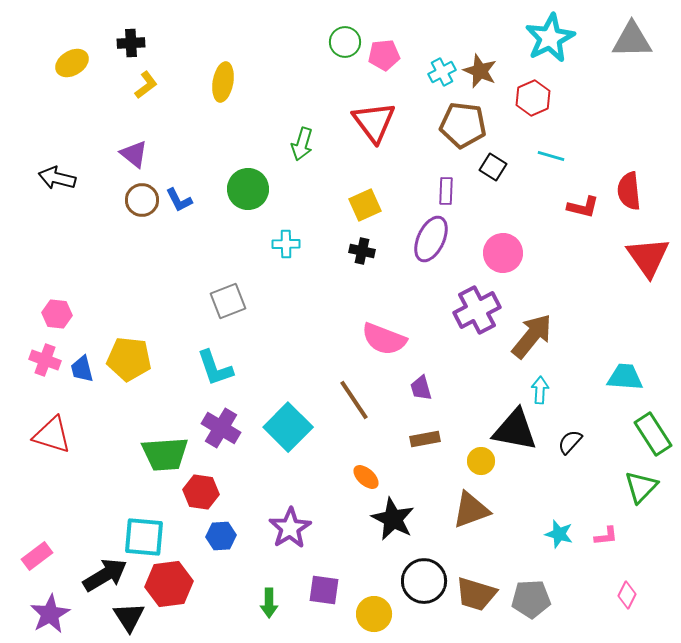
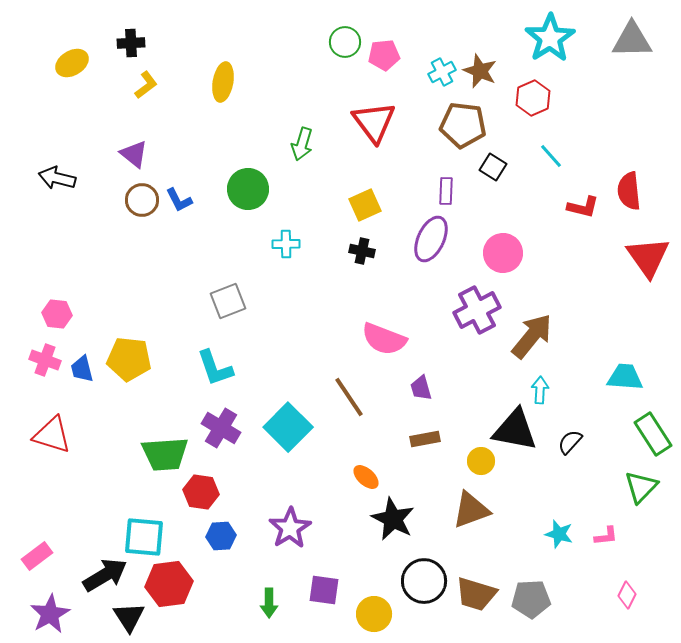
cyan star at (550, 38): rotated 6 degrees counterclockwise
cyan line at (551, 156): rotated 32 degrees clockwise
brown line at (354, 400): moved 5 px left, 3 px up
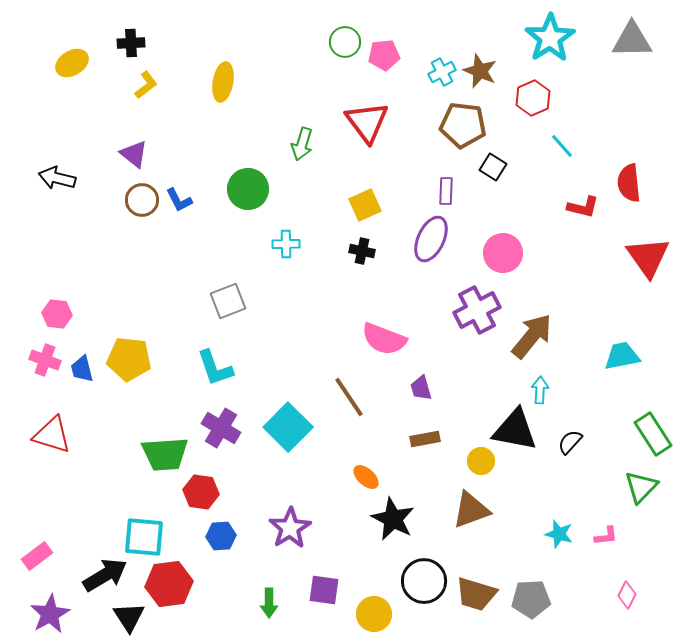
red triangle at (374, 122): moved 7 px left
cyan line at (551, 156): moved 11 px right, 10 px up
red semicircle at (629, 191): moved 8 px up
cyan trapezoid at (625, 377): moved 3 px left, 21 px up; rotated 15 degrees counterclockwise
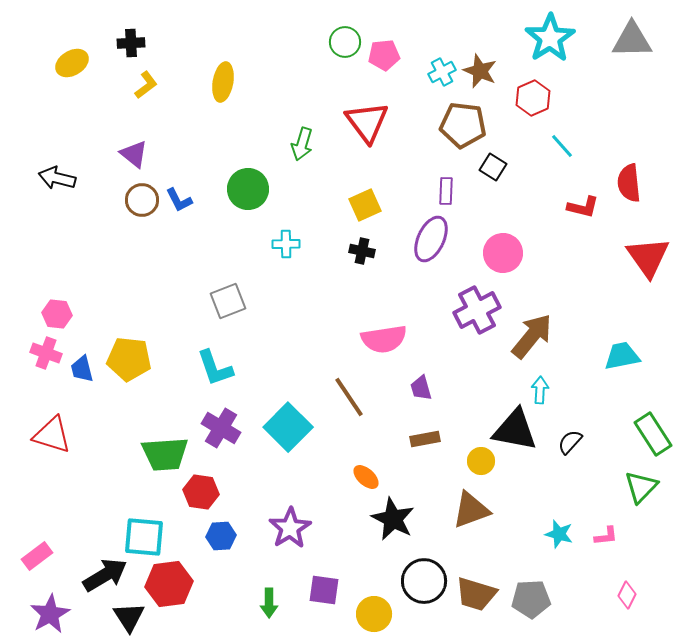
pink semicircle at (384, 339): rotated 30 degrees counterclockwise
pink cross at (45, 360): moved 1 px right, 7 px up
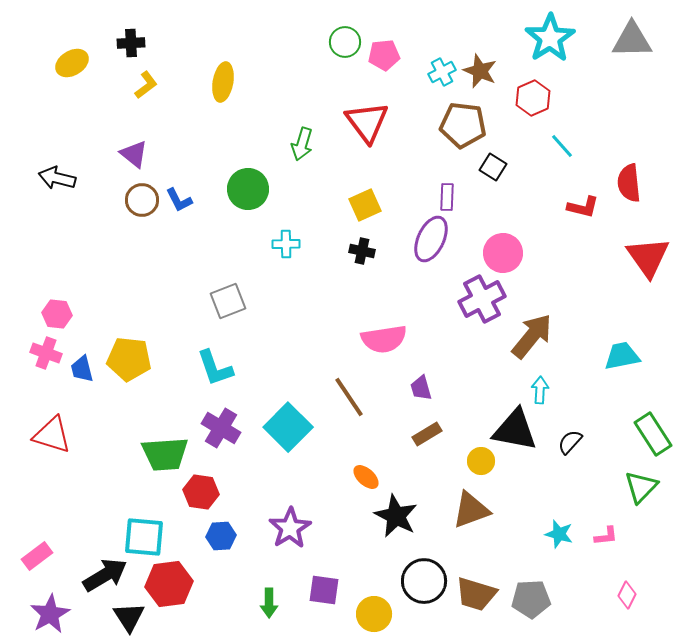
purple rectangle at (446, 191): moved 1 px right, 6 px down
purple cross at (477, 310): moved 5 px right, 11 px up
brown rectangle at (425, 439): moved 2 px right, 5 px up; rotated 20 degrees counterclockwise
black star at (393, 519): moved 3 px right, 3 px up
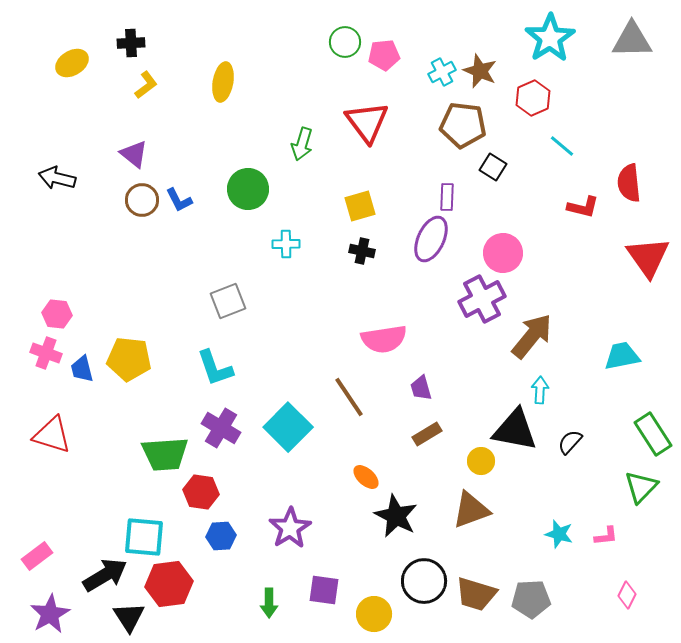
cyan line at (562, 146): rotated 8 degrees counterclockwise
yellow square at (365, 205): moved 5 px left, 1 px down; rotated 8 degrees clockwise
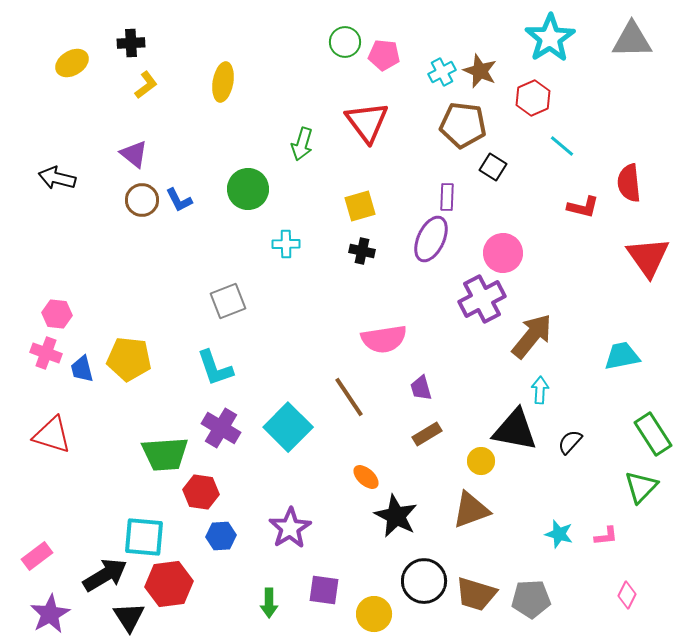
pink pentagon at (384, 55): rotated 12 degrees clockwise
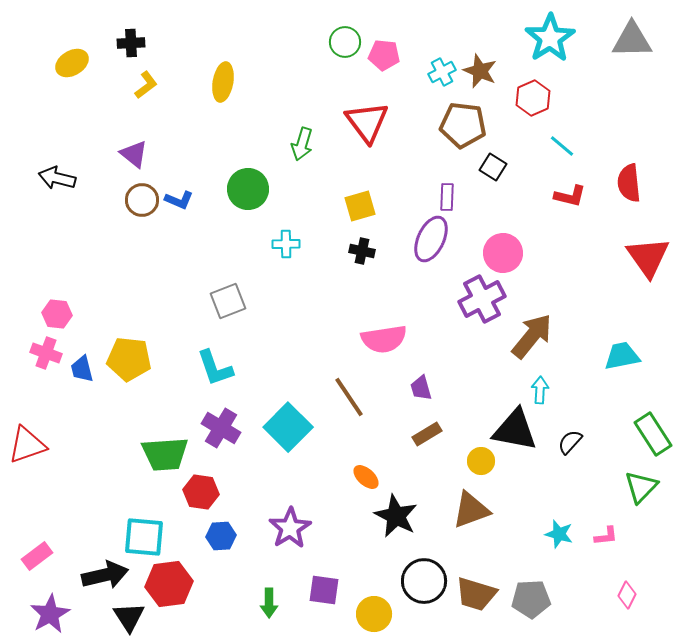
blue L-shape at (179, 200): rotated 40 degrees counterclockwise
red L-shape at (583, 207): moved 13 px left, 11 px up
red triangle at (52, 435): moved 25 px left, 10 px down; rotated 36 degrees counterclockwise
black arrow at (105, 575): rotated 18 degrees clockwise
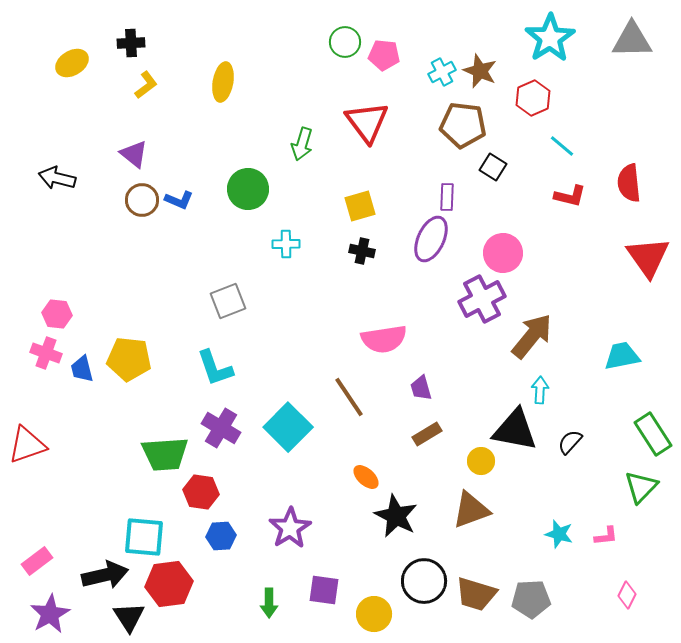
pink rectangle at (37, 556): moved 5 px down
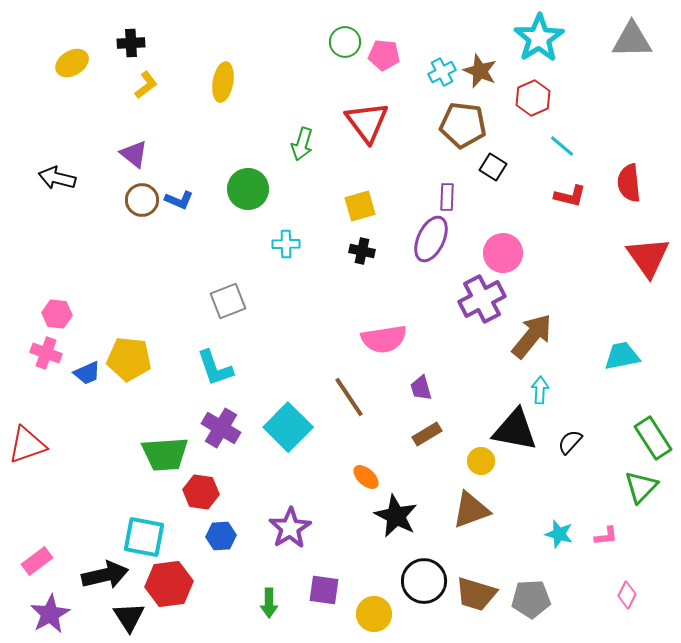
cyan star at (550, 38): moved 11 px left
blue trapezoid at (82, 369): moved 5 px right, 4 px down; rotated 100 degrees counterclockwise
green rectangle at (653, 434): moved 4 px down
cyan square at (144, 537): rotated 6 degrees clockwise
